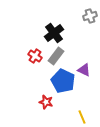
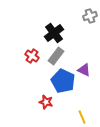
red cross: moved 3 px left
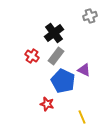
red star: moved 1 px right, 2 px down
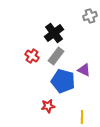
blue pentagon: rotated 10 degrees counterclockwise
red star: moved 1 px right, 2 px down; rotated 24 degrees counterclockwise
yellow line: rotated 24 degrees clockwise
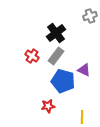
black cross: moved 2 px right
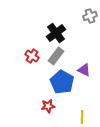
blue pentagon: moved 1 px left, 1 px down; rotated 15 degrees clockwise
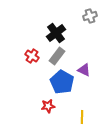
gray rectangle: moved 1 px right
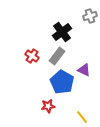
black cross: moved 6 px right, 1 px up
yellow line: rotated 40 degrees counterclockwise
